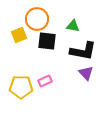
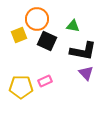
black square: rotated 18 degrees clockwise
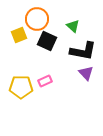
green triangle: rotated 32 degrees clockwise
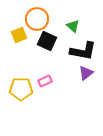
purple triangle: rotated 35 degrees clockwise
yellow pentagon: moved 2 px down
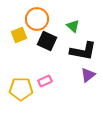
purple triangle: moved 2 px right, 2 px down
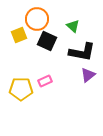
black L-shape: moved 1 px left, 1 px down
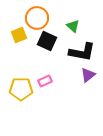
orange circle: moved 1 px up
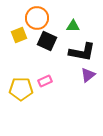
green triangle: rotated 40 degrees counterclockwise
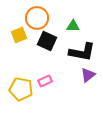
yellow pentagon: rotated 10 degrees clockwise
